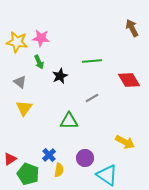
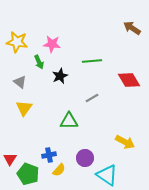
brown arrow: rotated 30 degrees counterclockwise
pink star: moved 11 px right, 6 px down
blue cross: rotated 32 degrees clockwise
red triangle: rotated 24 degrees counterclockwise
yellow semicircle: rotated 32 degrees clockwise
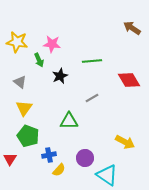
green arrow: moved 2 px up
green pentagon: moved 38 px up
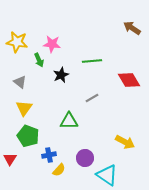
black star: moved 1 px right, 1 px up
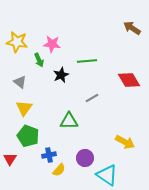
green line: moved 5 px left
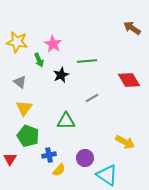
pink star: moved 1 px right; rotated 24 degrees clockwise
green triangle: moved 3 px left
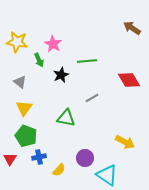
green triangle: moved 3 px up; rotated 12 degrees clockwise
green pentagon: moved 2 px left
blue cross: moved 10 px left, 2 px down
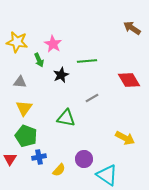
gray triangle: rotated 32 degrees counterclockwise
yellow arrow: moved 4 px up
purple circle: moved 1 px left, 1 px down
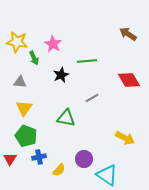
brown arrow: moved 4 px left, 6 px down
green arrow: moved 5 px left, 2 px up
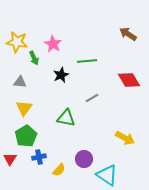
green pentagon: rotated 20 degrees clockwise
